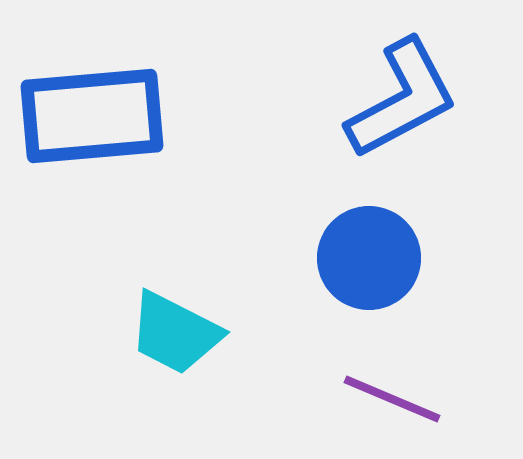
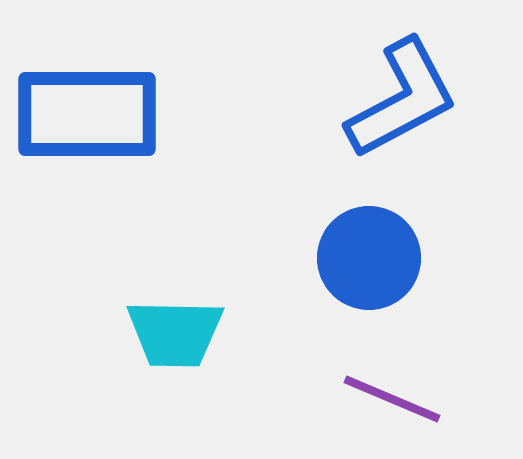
blue rectangle: moved 5 px left, 2 px up; rotated 5 degrees clockwise
cyan trapezoid: rotated 26 degrees counterclockwise
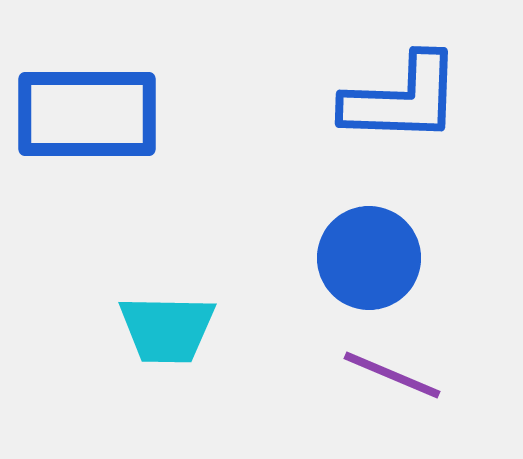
blue L-shape: rotated 30 degrees clockwise
cyan trapezoid: moved 8 px left, 4 px up
purple line: moved 24 px up
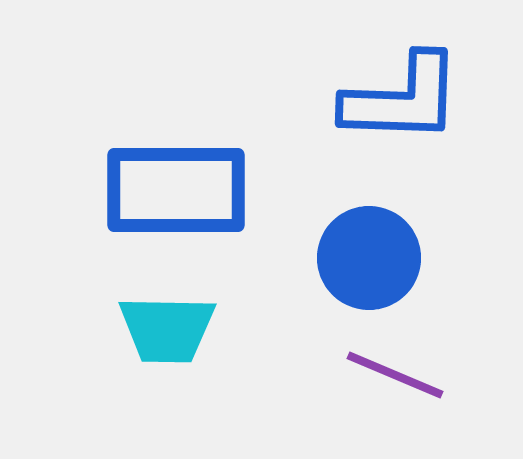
blue rectangle: moved 89 px right, 76 px down
purple line: moved 3 px right
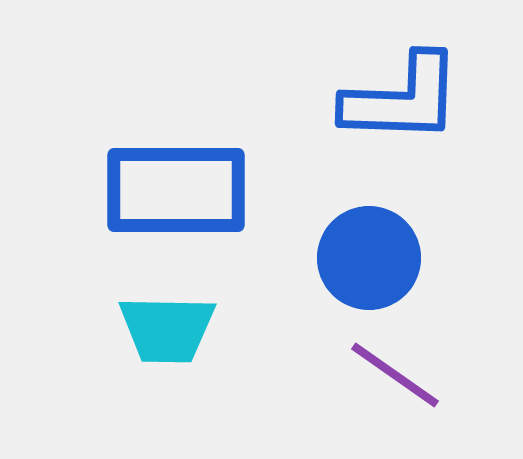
purple line: rotated 12 degrees clockwise
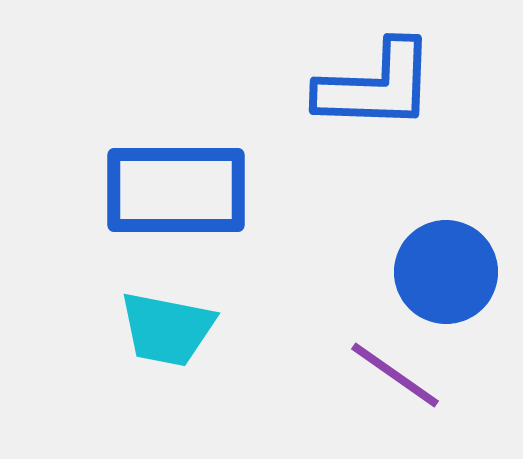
blue L-shape: moved 26 px left, 13 px up
blue circle: moved 77 px right, 14 px down
cyan trapezoid: rotated 10 degrees clockwise
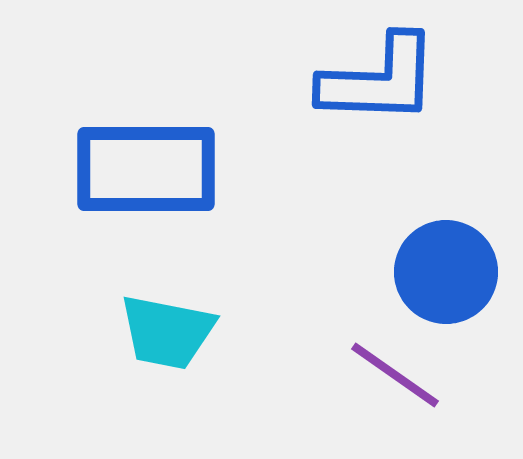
blue L-shape: moved 3 px right, 6 px up
blue rectangle: moved 30 px left, 21 px up
cyan trapezoid: moved 3 px down
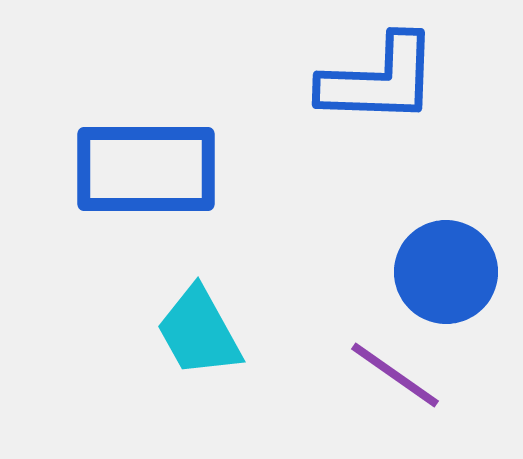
cyan trapezoid: moved 32 px right; rotated 50 degrees clockwise
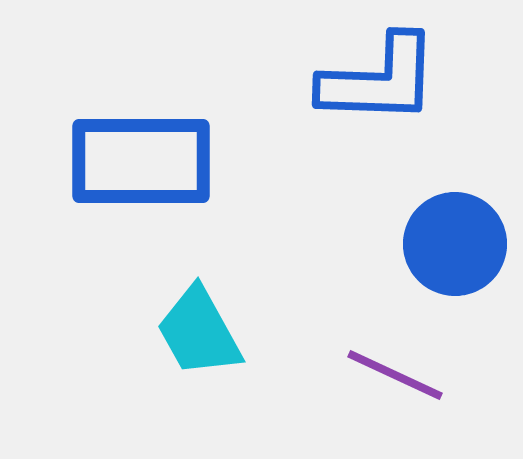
blue rectangle: moved 5 px left, 8 px up
blue circle: moved 9 px right, 28 px up
purple line: rotated 10 degrees counterclockwise
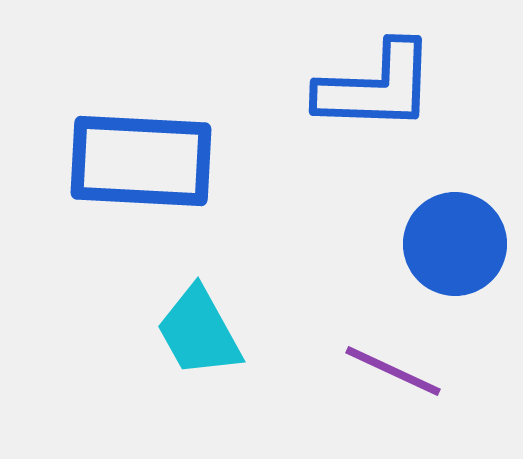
blue L-shape: moved 3 px left, 7 px down
blue rectangle: rotated 3 degrees clockwise
purple line: moved 2 px left, 4 px up
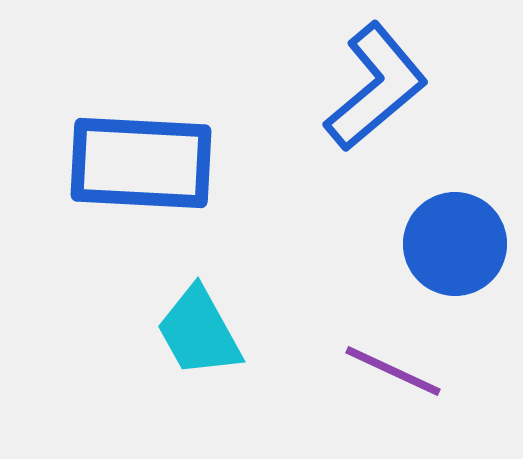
blue L-shape: rotated 42 degrees counterclockwise
blue rectangle: moved 2 px down
